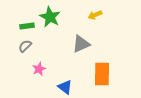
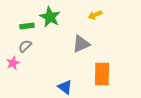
pink star: moved 26 px left, 6 px up
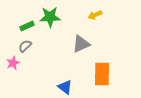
green star: rotated 30 degrees counterclockwise
green rectangle: rotated 16 degrees counterclockwise
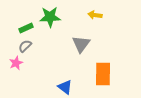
yellow arrow: rotated 32 degrees clockwise
green rectangle: moved 1 px left, 2 px down
gray triangle: rotated 30 degrees counterclockwise
pink star: moved 3 px right
orange rectangle: moved 1 px right
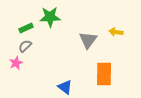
yellow arrow: moved 21 px right, 17 px down
gray triangle: moved 7 px right, 4 px up
orange rectangle: moved 1 px right
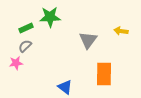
yellow arrow: moved 5 px right, 1 px up
pink star: rotated 16 degrees clockwise
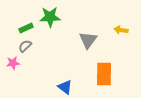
yellow arrow: moved 1 px up
pink star: moved 3 px left
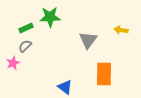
pink star: rotated 16 degrees counterclockwise
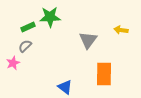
green rectangle: moved 2 px right, 1 px up
